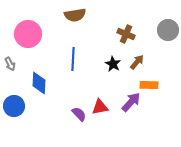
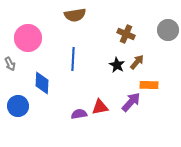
pink circle: moved 4 px down
black star: moved 4 px right, 1 px down
blue diamond: moved 3 px right
blue circle: moved 4 px right
purple semicircle: rotated 56 degrees counterclockwise
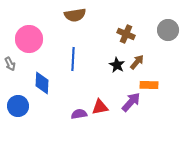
pink circle: moved 1 px right, 1 px down
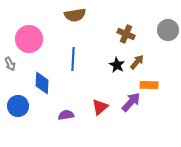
red triangle: rotated 30 degrees counterclockwise
purple semicircle: moved 13 px left, 1 px down
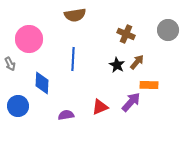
red triangle: rotated 18 degrees clockwise
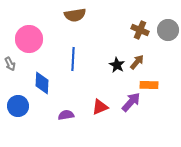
brown cross: moved 14 px right, 4 px up
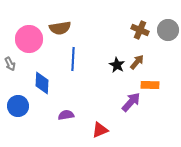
brown semicircle: moved 15 px left, 13 px down
orange rectangle: moved 1 px right
red triangle: moved 23 px down
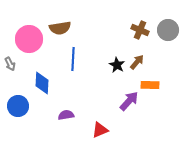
purple arrow: moved 2 px left, 1 px up
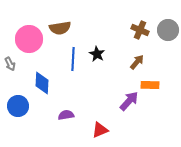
black star: moved 20 px left, 11 px up
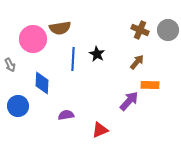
pink circle: moved 4 px right
gray arrow: moved 1 px down
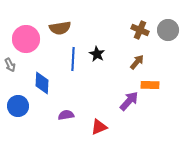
pink circle: moved 7 px left
red triangle: moved 1 px left, 3 px up
